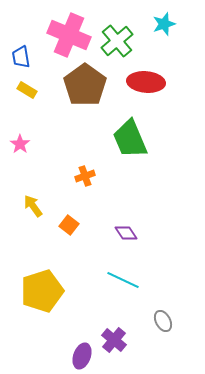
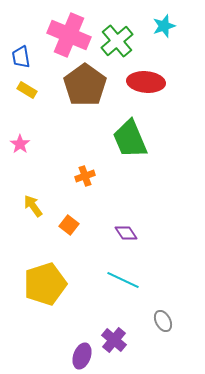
cyan star: moved 2 px down
yellow pentagon: moved 3 px right, 7 px up
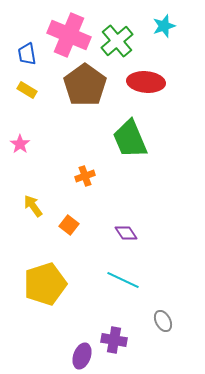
blue trapezoid: moved 6 px right, 3 px up
purple cross: rotated 30 degrees counterclockwise
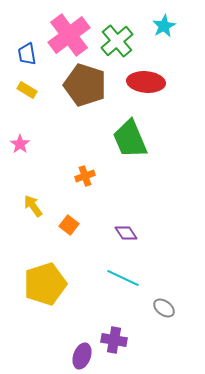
cyan star: rotated 10 degrees counterclockwise
pink cross: rotated 30 degrees clockwise
brown pentagon: rotated 18 degrees counterclockwise
cyan line: moved 2 px up
gray ellipse: moved 1 px right, 13 px up; rotated 25 degrees counterclockwise
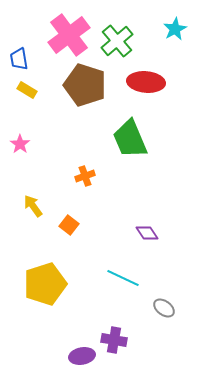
cyan star: moved 11 px right, 3 px down
blue trapezoid: moved 8 px left, 5 px down
purple diamond: moved 21 px right
purple ellipse: rotated 60 degrees clockwise
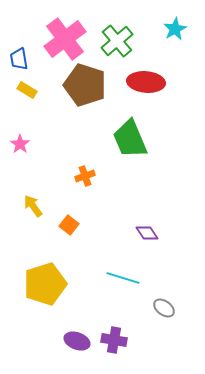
pink cross: moved 4 px left, 4 px down
cyan line: rotated 8 degrees counterclockwise
purple ellipse: moved 5 px left, 15 px up; rotated 30 degrees clockwise
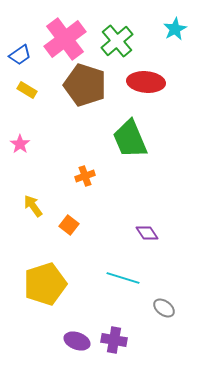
blue trapezoid: moved 1 px right, 4 px up; rotated 115 degrees counterclockwise
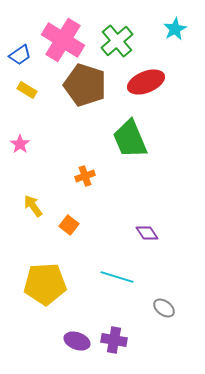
pink cross: moved 2 px left, 1 px down; rotated 21 degrees counterclockwise
red ellipse: rotated 27 degrees counterclockwise
cyan line: moved 6 px left, 1 px up
yellow pentagon: rotated 15 degrees clockwise
